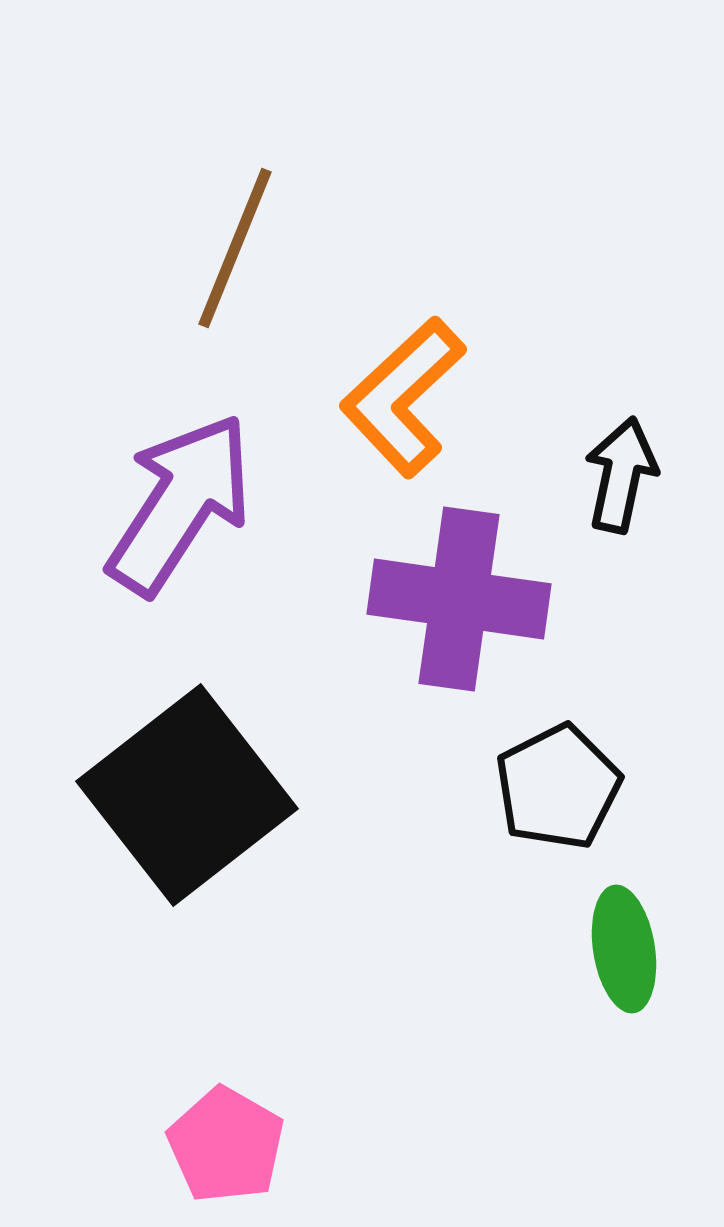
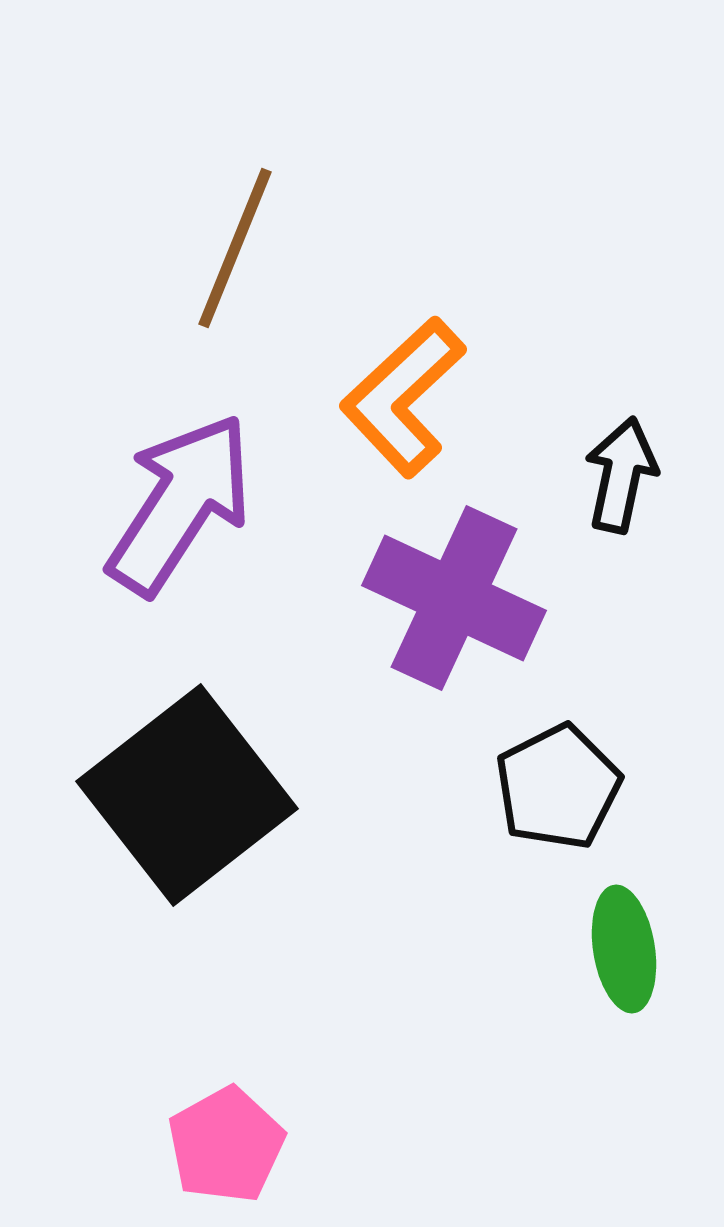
purple cross: moved 5 px left, 1 px up; rotated 17 degrees clockwise
pink pentagon: rotated 13 degrees clockwise
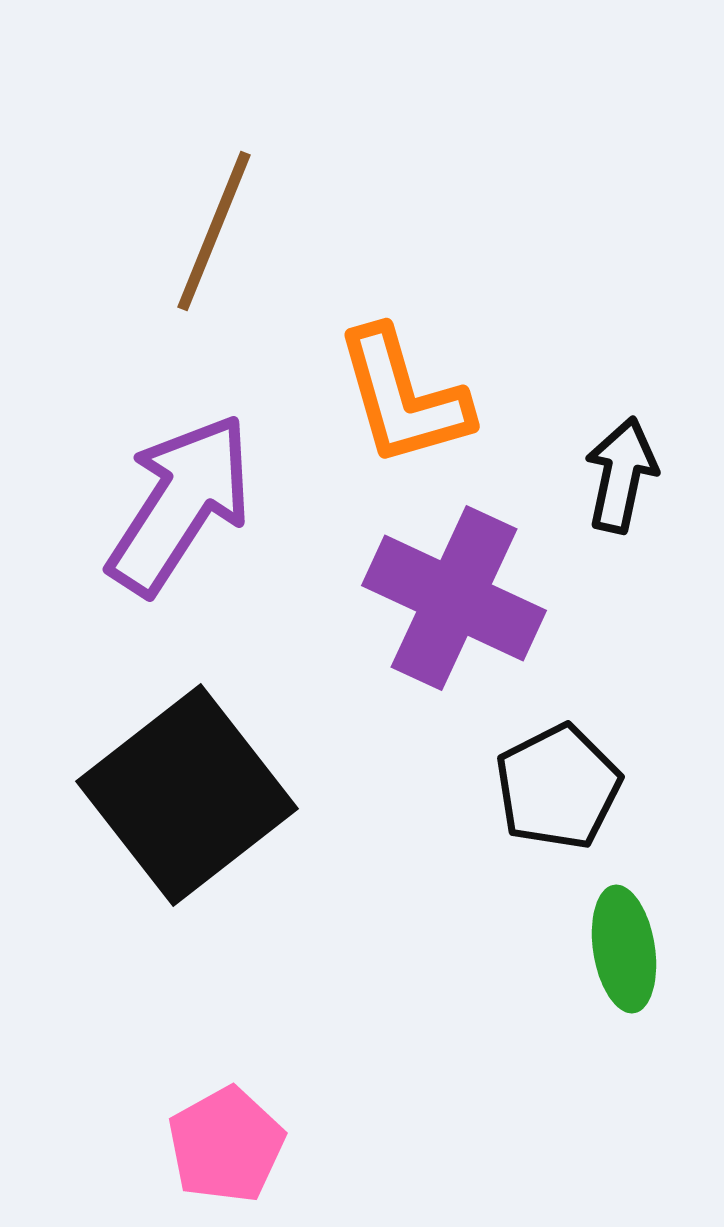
brown line: moved 21 px left, 17 px up
orange L-shape: rotated 63 degrees counterclockwise
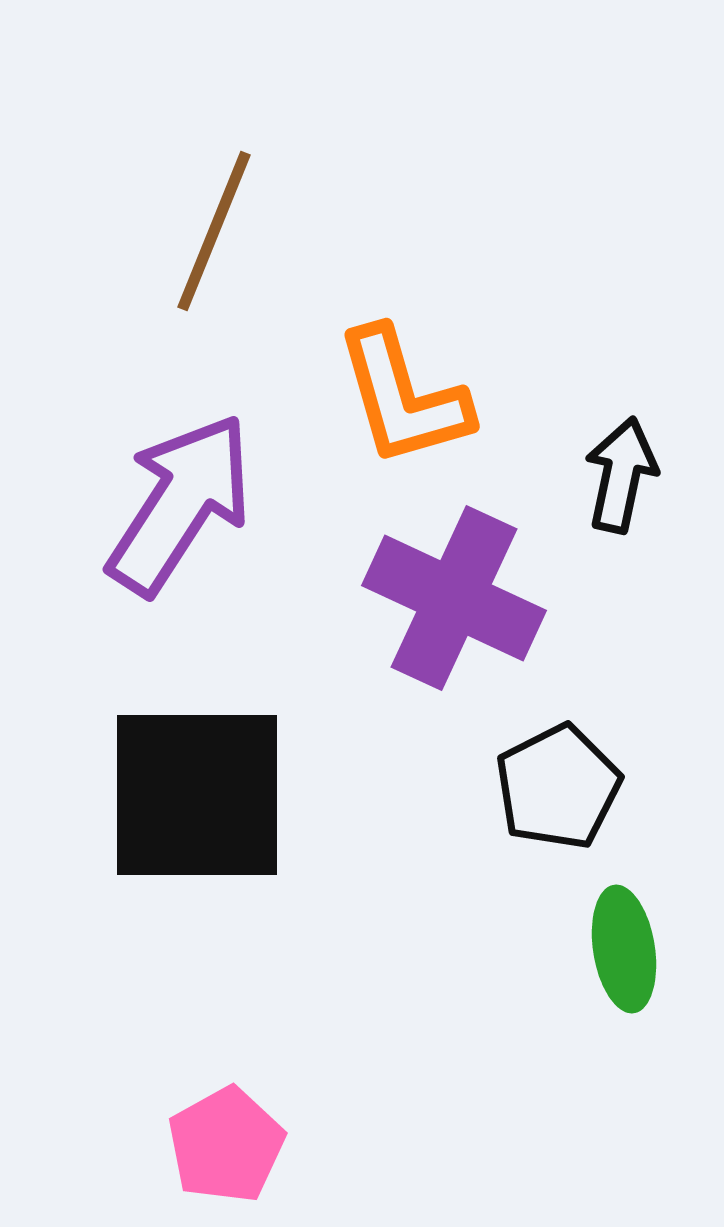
black square: moved 10 px right; rotated 38 degrees clockwise
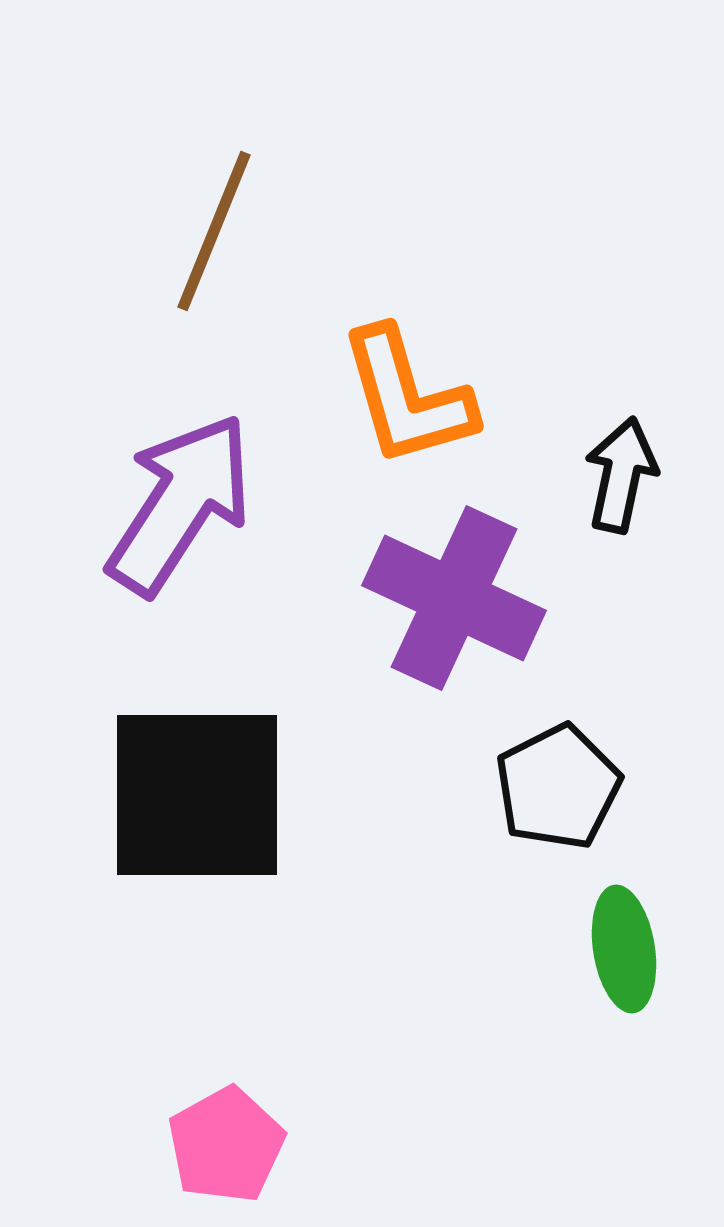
orange L-shape: moved 4 px right
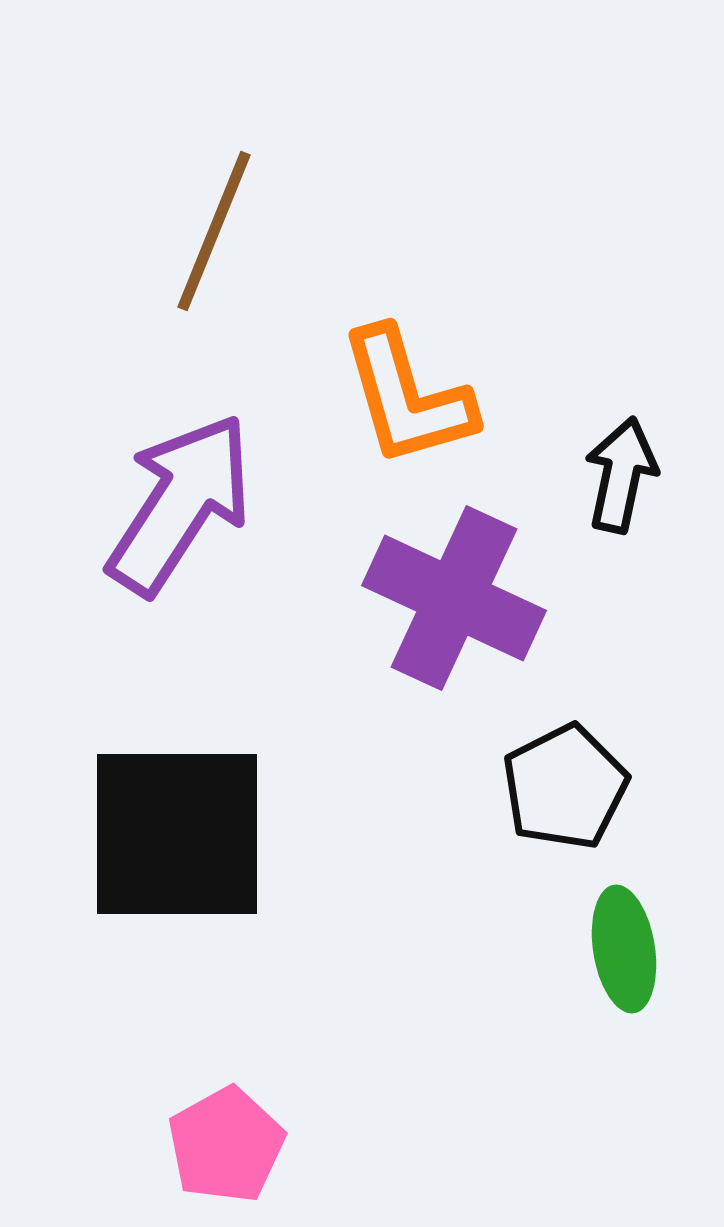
black pentagon: moved 7 px right
black square: moved 20 px left, 39 px down
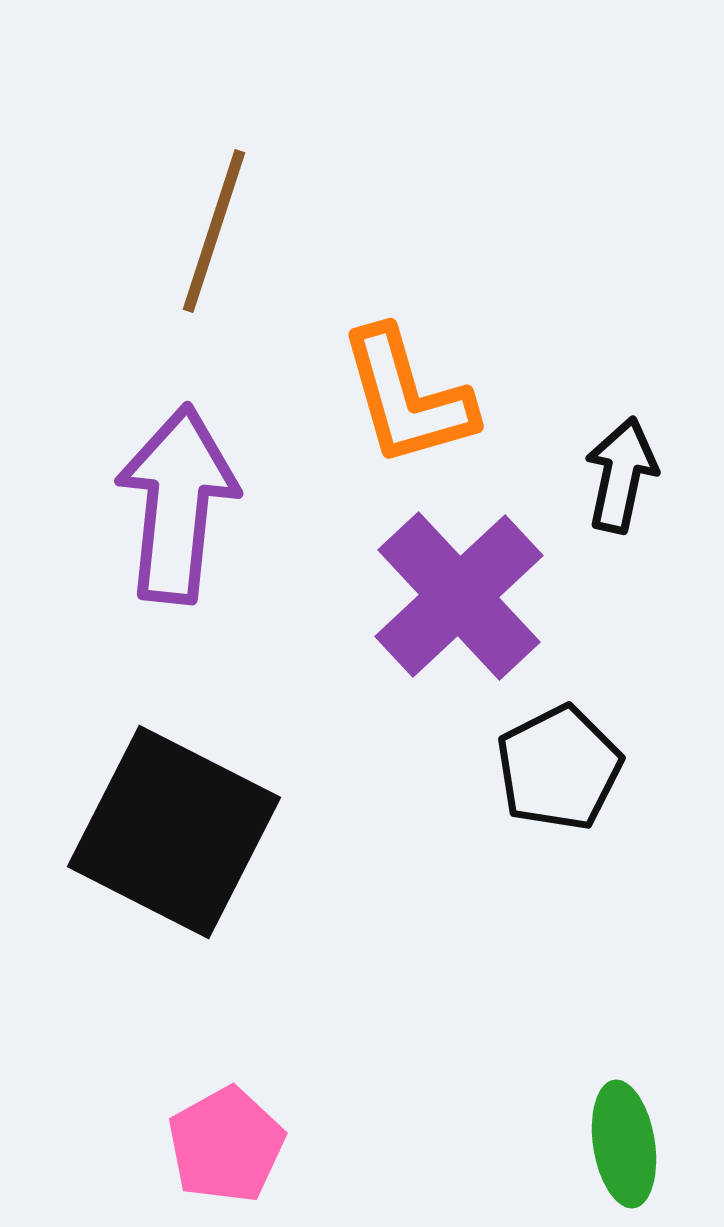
brown line: rotated 4 degrees counterclockwise
purple arrow: moved 3 px left; rotated 27 degrees counterclockwise
purple cross: moved 5 px right, 2 px up; rotated 22 degrees clockwise
black pentagon: moved 6 px left, 19 px up
black square: moved 3 px left, 2 px up; rotated 27 degrees clockwise
green ellipse: moved 195 px down
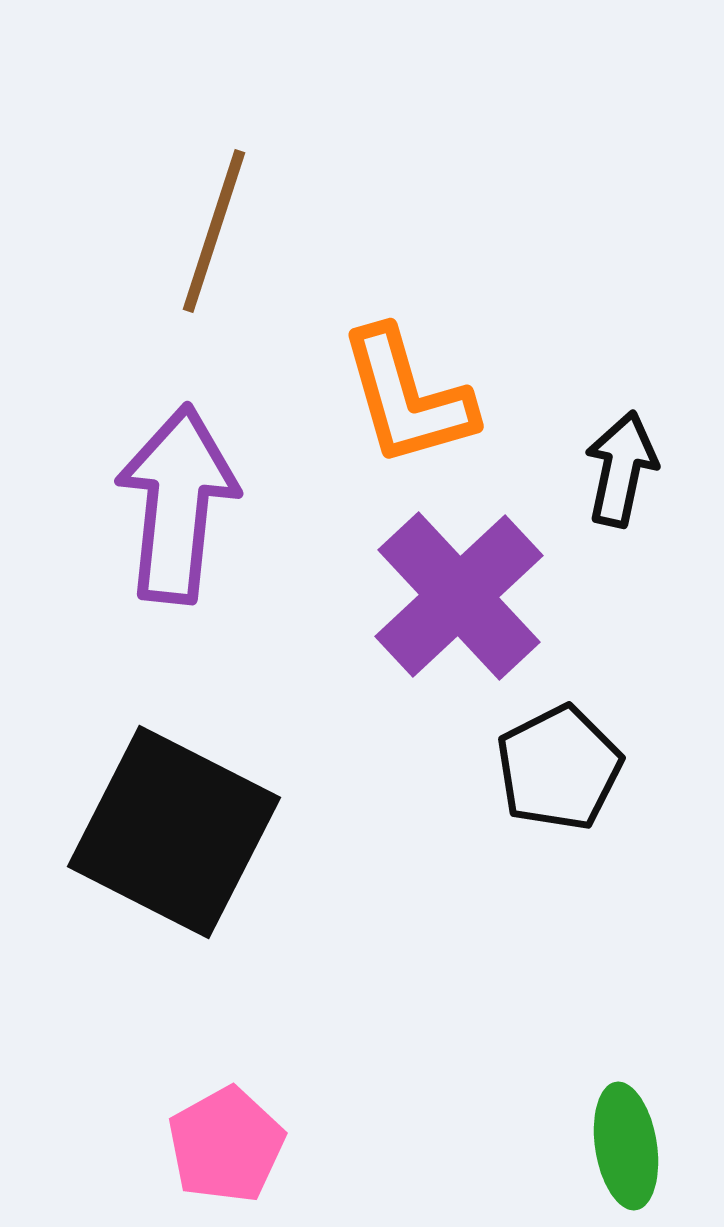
black arrow: moved 6 px up
green ellipse: moved 2 px right, 2 px down
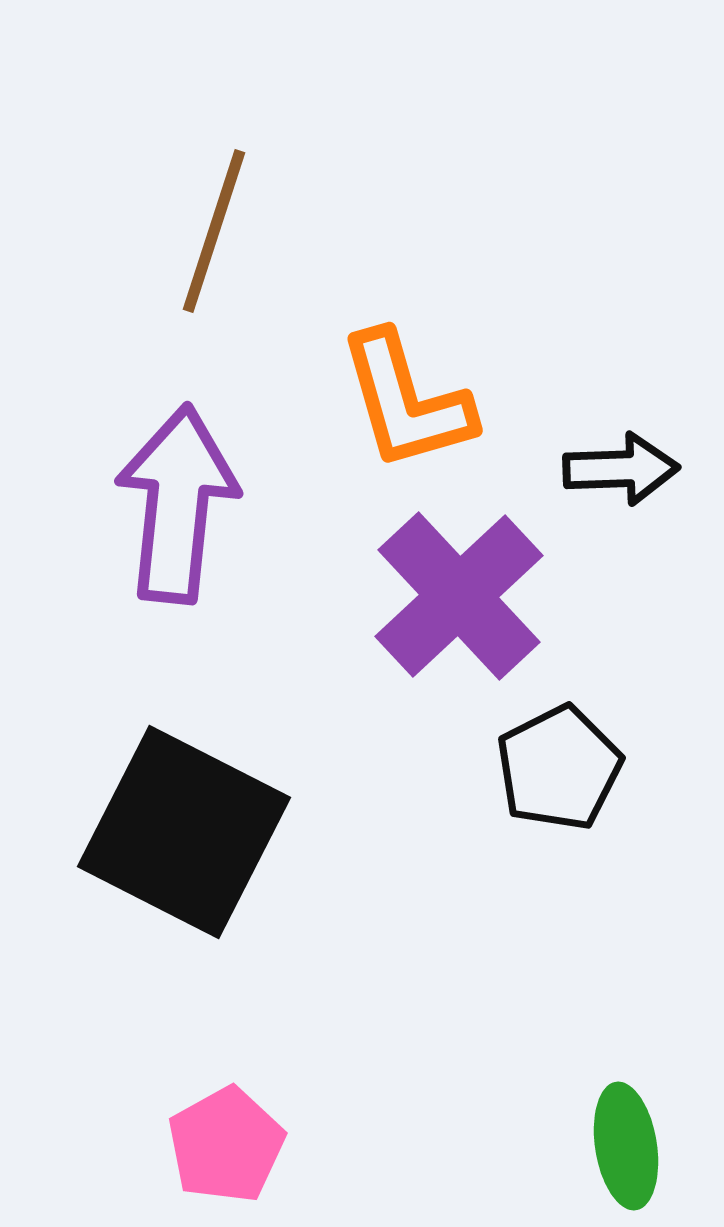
orange L-shape: moved 1 px left, 4 px down
black arrow: rotated 76 degrees clockwise
black square: moved 10 px right
